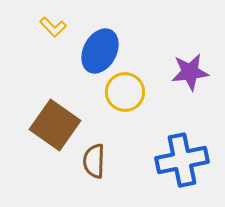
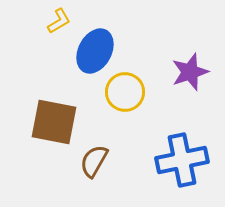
yellow L-shape: moved 6 px right, 6 px up; rotated 76 degrees counterclockwise
blue ellipse: moved 5 px left
purple star: rotated 12 degrees counterclockwise
brown square: moved 1 px left, 3 px up; rotated 24 degrees counterclockwise
brown semicircle: rotated 28 degrees clockwise
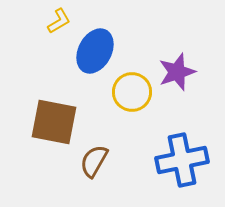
purple star: moved 13 px left
yellow circle: moved 7 px right
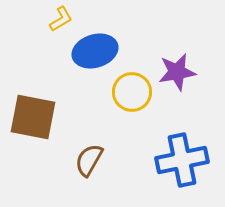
yellow L-shape: moved 2 px right, 2 px up
blue ellipse: rotated 45 degrees clockwise
purple star: rotated 9 degrees clockwise
brown square: moved 21 px left, 5 px up
brown semicircle: moved 5 px left, 1 px up
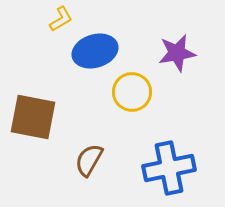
purple star: moved 19 px up
blue cross: moved 13 px left, 8 px down
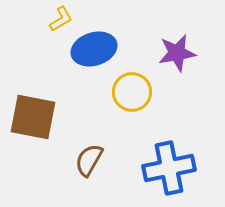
blue ellipse: moved 1 px left, 2 px up
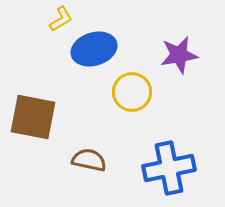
purple star: moved 2 px right, 2 px down
brown semicircle: rotated 72 degrees clockwise
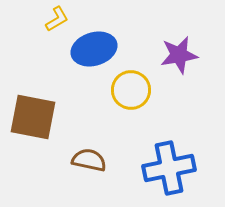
yellow L-shape: moved 4 px left
yellow circle: moved 1 px left, 2 px up
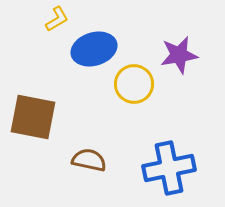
yellow circle: moved 3 px right, 6 px up
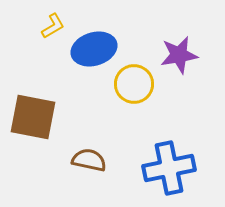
yellow L-shape: moved 4 px left, 7 px down
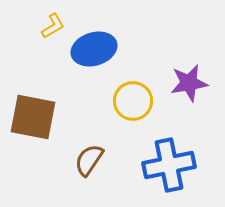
purple star: moved 10 px right, 28 px down
yellow circle: moved 1 px left, 17 px down
brown semicircle: rotated 68 degrees counterclockwise
blue cross: moved 3 px up
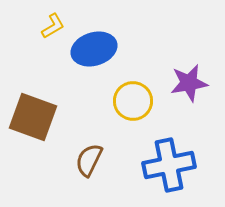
brown square: rotated 9 degrees clockwise
brown semicircle: rotated 8 degrees counterclockwise
